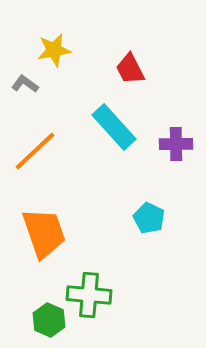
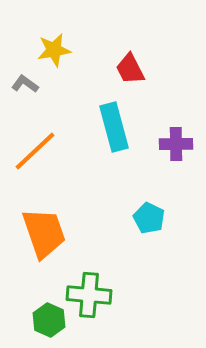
cyan rectangle: rotated 27 degrees clockwise
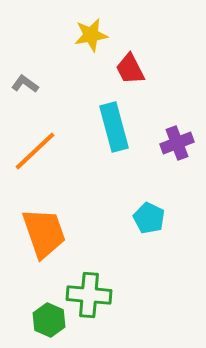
yellow star: moved 37 px right, 15 px up
purple cross: moved 1 px right, 1 px up; rotated 20 degrees counterclockwise
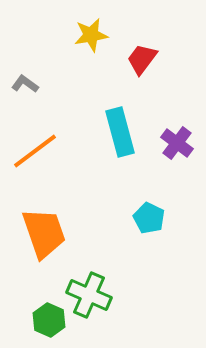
red trapezoid: moved 12 px right, 10 px up; rotated 64 degrees clockwise
cyan rectangle: moved 6 px right, 5 px down
purple cross: rotated 32 degrees counterclockwise
orange line: rotated 6 degrees clockwise
green cross: rotated 18 degrees clockwise
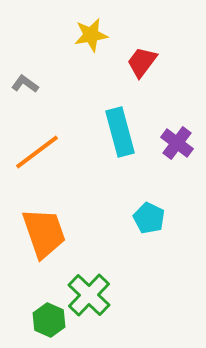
red trapezoid: moved 3 px down
orange line: moved 2 px right, 1 px down
green cross: rotated 21 degrees clockwise
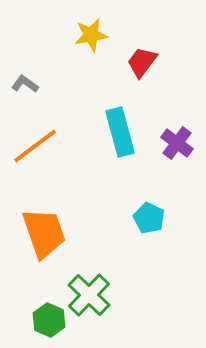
orange line: moved 2 px left, 6 px up
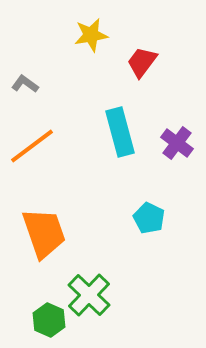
orange line: moved 3 px left
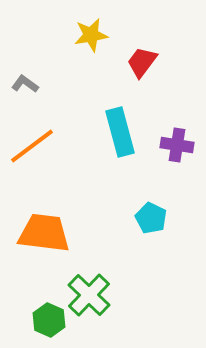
purple cross: moved 2 px down; rotated 28 degrees counterclockwise
cyan pentagon: moved 2 px right
orange trapezoid: rotated 64 degrees counterclockwise
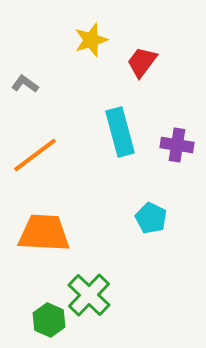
yellow star: moved 5 px down; rotated 8 degrees counterclockwise
orange line: moved 3 px right, 9 px down
orange trapezoid: rotated 4 degrees counterclockwise
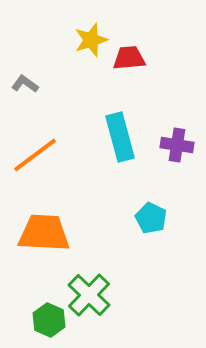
red trapezoid: moved 13 px left, 4 px up; rotated 48 degrees clockwise
cyan rectangle: moved 5 px down
